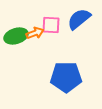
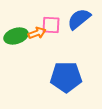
orange arrow: moved 2 px right
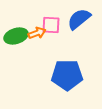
blue pentagon: moved 1 px right, 2 px up
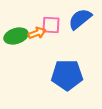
blue semicircle: moved 1 px right
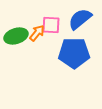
orange arrow: rotated 30 degrees counterclockwise
blue pentagon: moved 7 px right, 22 px up
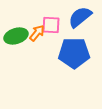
blue semicircle: moved 2 px up
